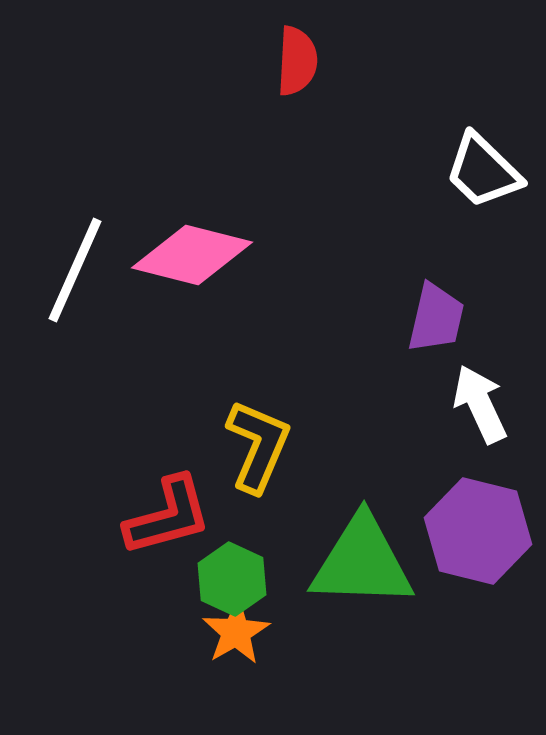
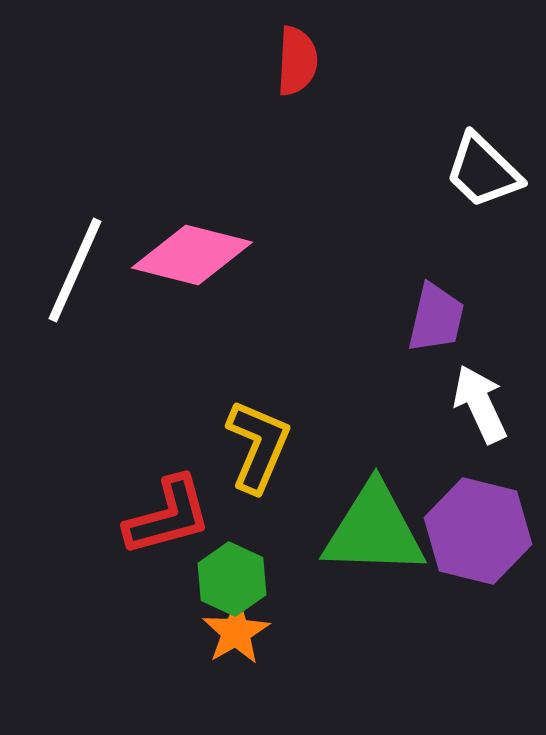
green triangle: moved 12 px right, 32 px up
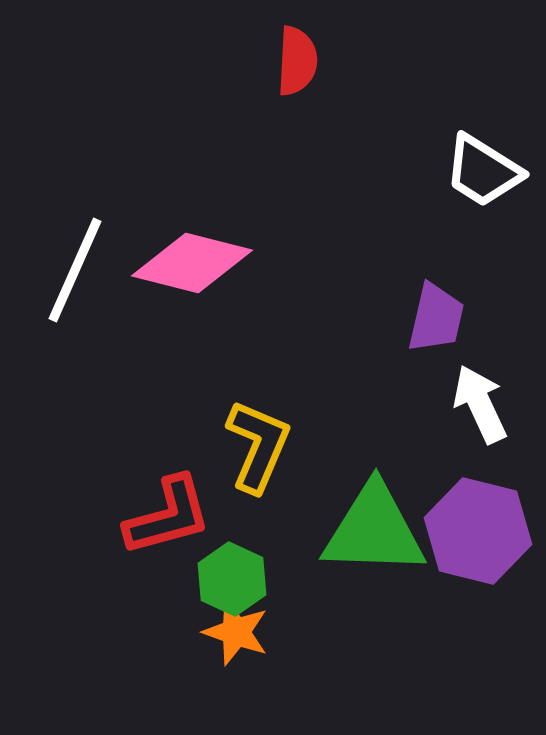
white trapezoid: rotated 12 degrees counterclockwise
pink diamond: moved 8 px down
orange star: rotated 22 degrees counterclockwise
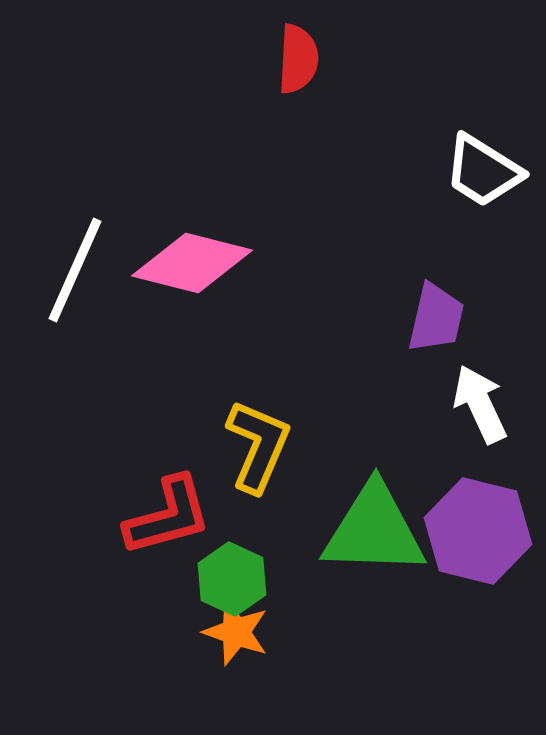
red semicircle: moved 1 px right, 2 px up
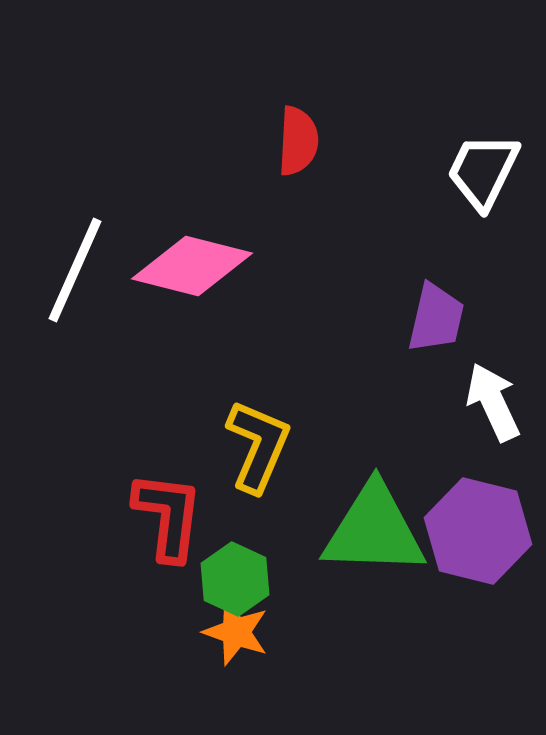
red semicircle: moved 82 px down
white trapezoid: rotated 84 degrees clockwise
pink diamond: moved 3 px down
white arrow: moved 13 px right, 2 px up
red L-shape: rotated 68 degrees counterclockwise
green hexagon: moved 3 px right
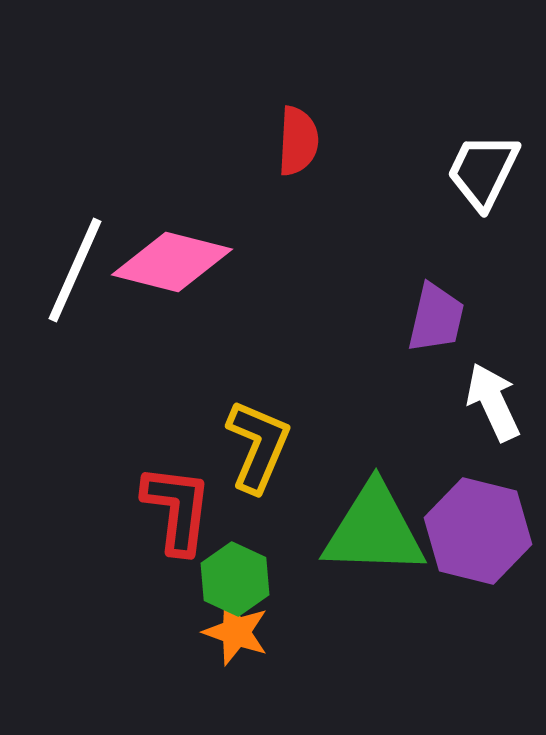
pink diamond: moved 20 px left, 4 px up
red L-shape: moved 9 px right, 7 px up
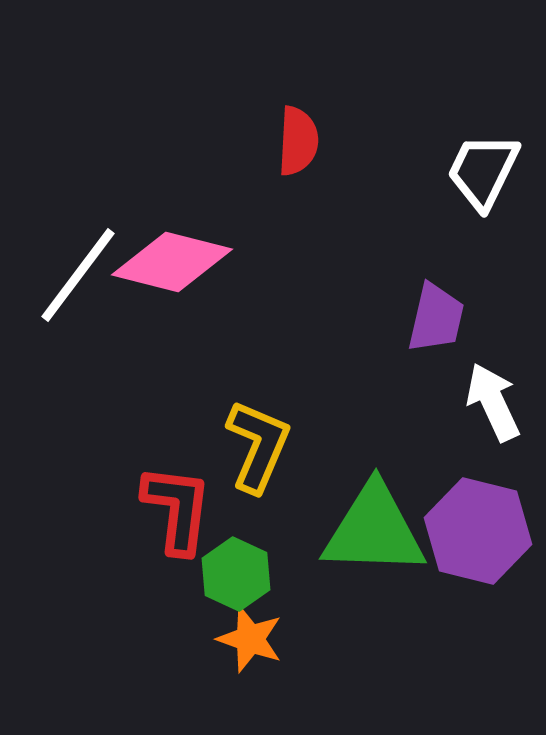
white line: moved 3 px right, 5 px down; rotated 13 degrees clockwise
green hexagon: moved 1 px right, 5 px up
orange star: moved 14 px right, 7 px down
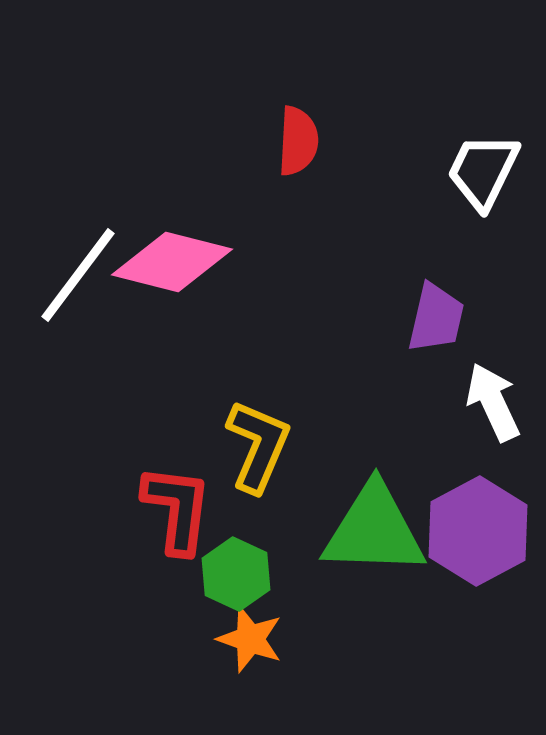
purple hexagon: rotated 18 degrees clockwise
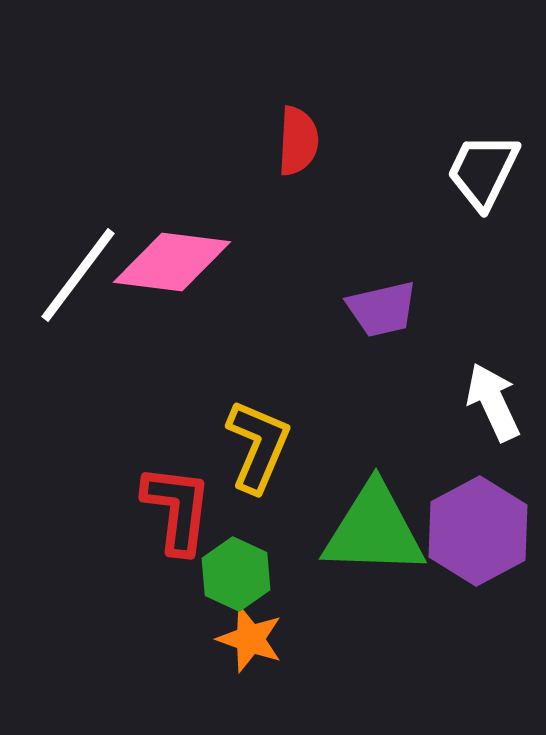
pink diamond: rotated 7 degrees counterclockwise
purple trapezoid: moved 54 px left, 9 px up; rotated 64 degrees clockwise
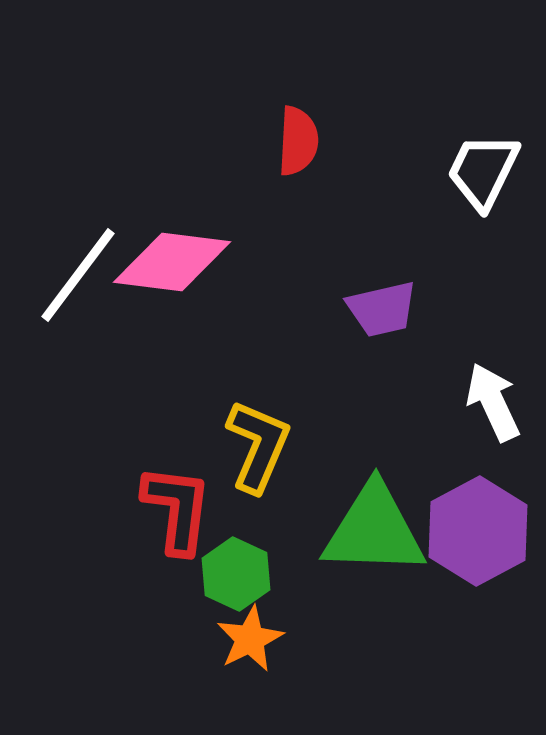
orange star: rotated 26 degrees clockwise
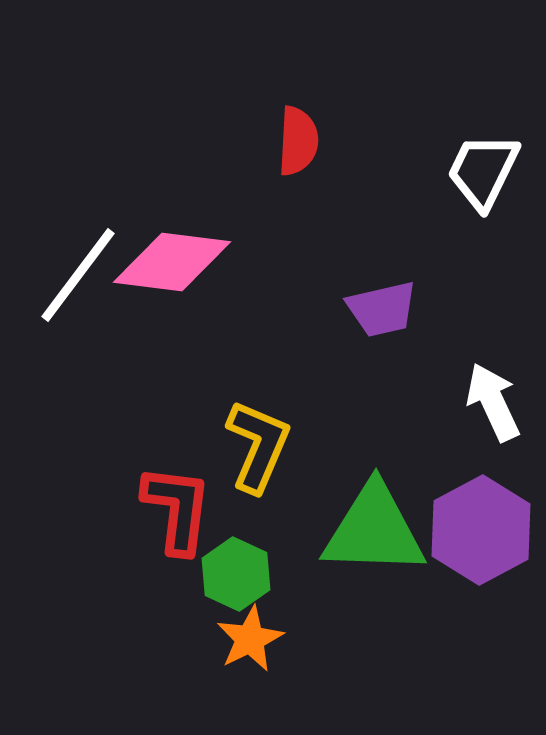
purple hexagon: moved 3 px right, 1 px up
